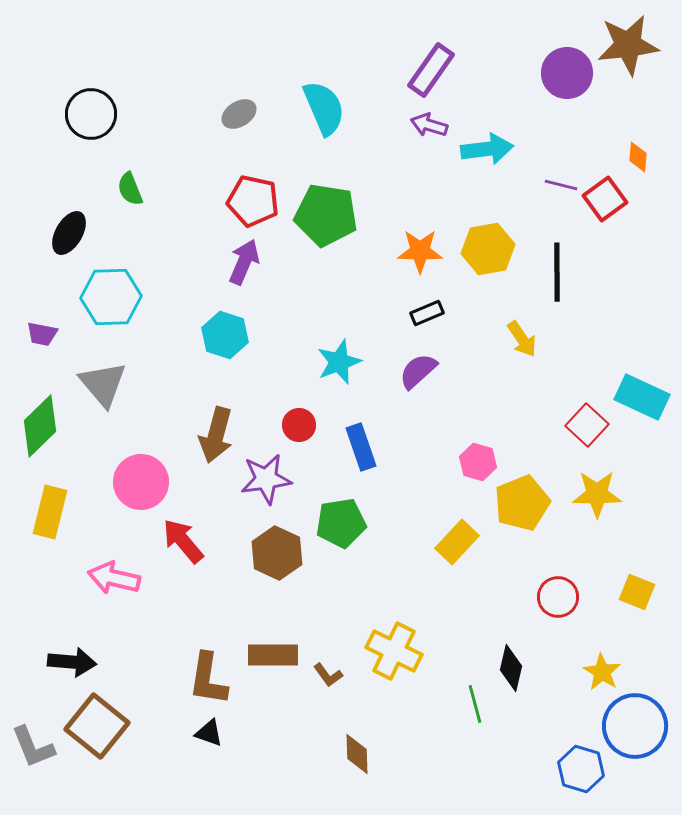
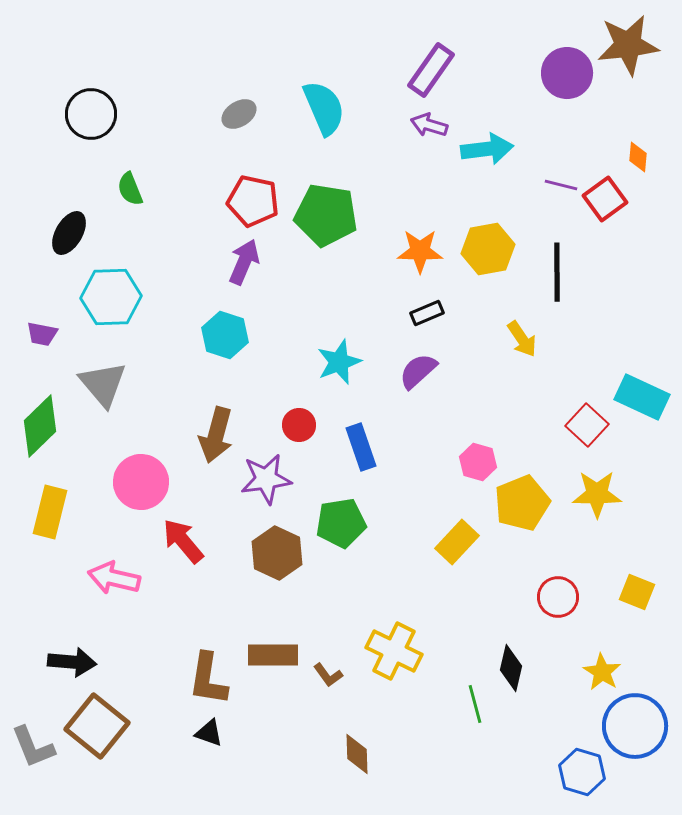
blue hexagon at (581, 769): moved 1 px right, 3 px down
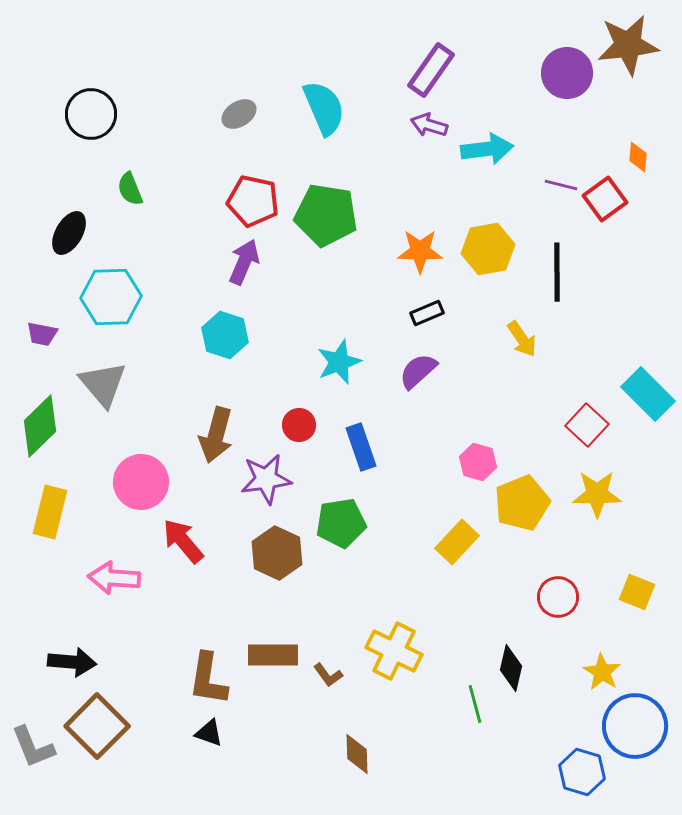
cyan rectangle at (642, 397): moved 6 px right, 3 px up; rotated 20 degrees clockwise
pink arrow at (114, 578): rotated 9 degrees counterclockwise
brown square at (97, 726): rotated 6 degrees clockwise
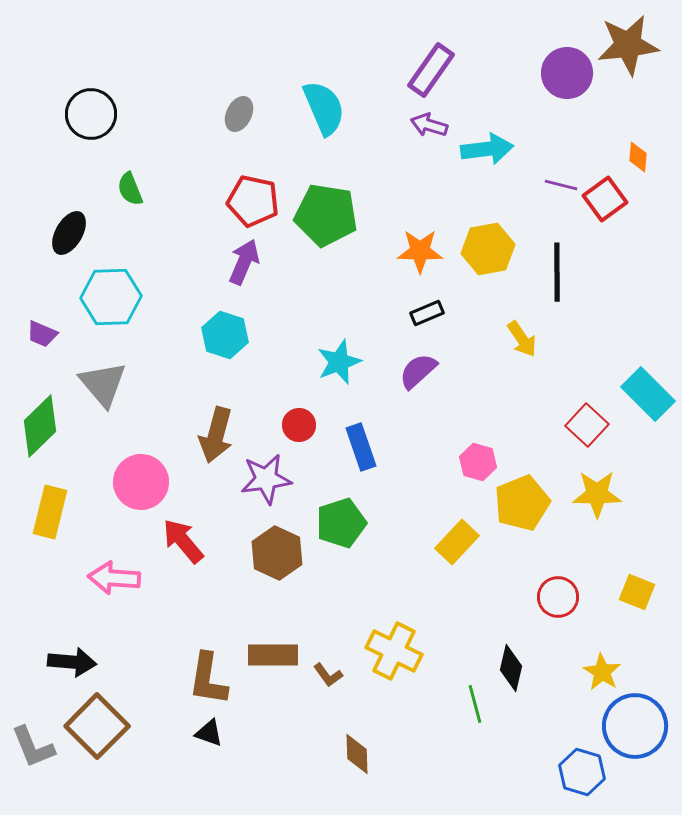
gray ellipse at (239, 114): rotated 32 degrees counterclockwise
purple trapezoid at (42, 334): rotated 12 degrees clockwise
green pentagon at (341, 523): rotated 9 degrees counterclockwise
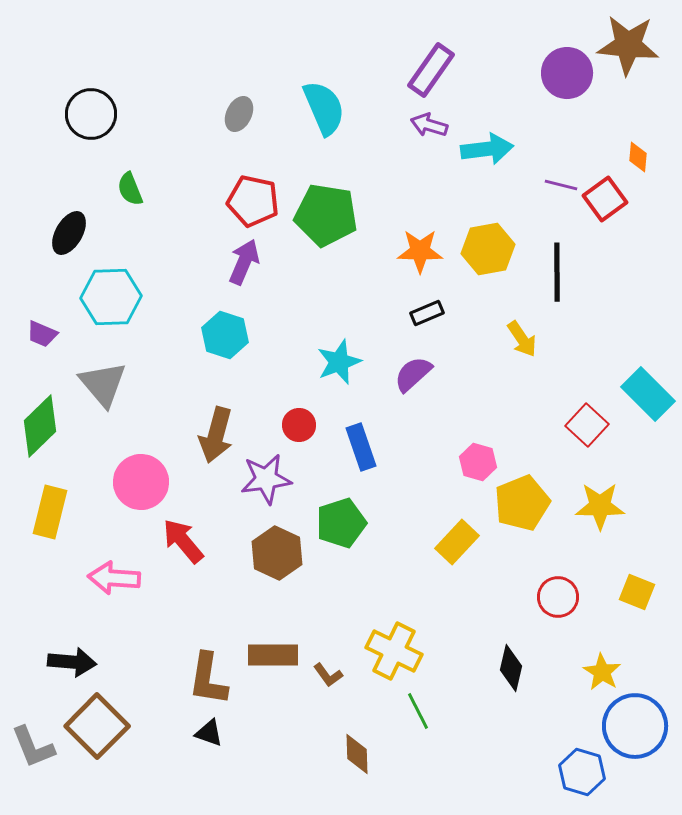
brown star at (628, 45): rotated 12 degrees clockwise
purple semicircle at (418, 371): moved 5 px left, 3 px down
yellow star at (597, 494): moved 3 px right, 12 px down
green line at (475, 704): moved 57 px left, 7 px down; rotated 12 degrees counterclockwise
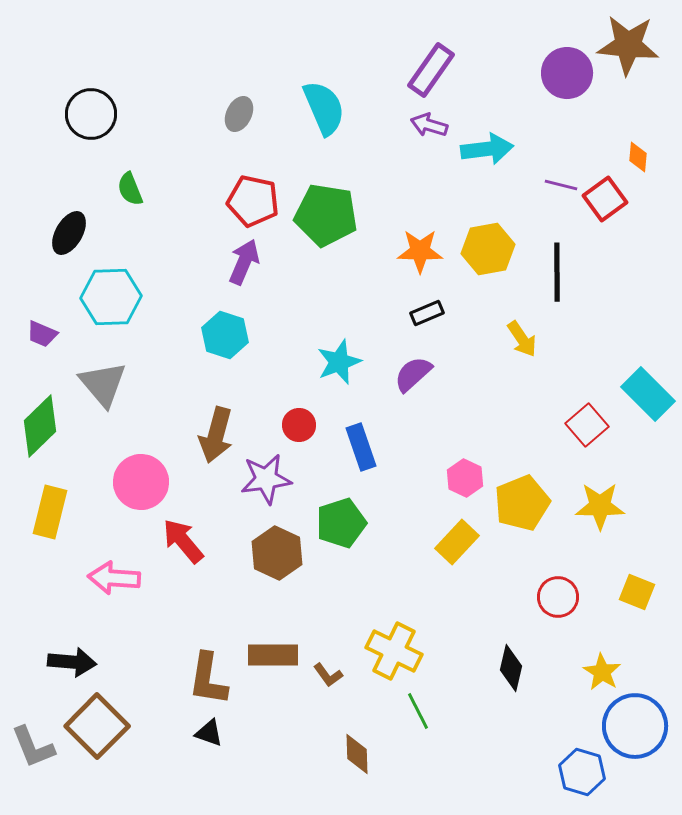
red square at (587, 425): rotated 6 degrees clockwise
pink hexagon at (478, 462): moved 13 px left, 16 px down; rotated 9 degrees clockwise
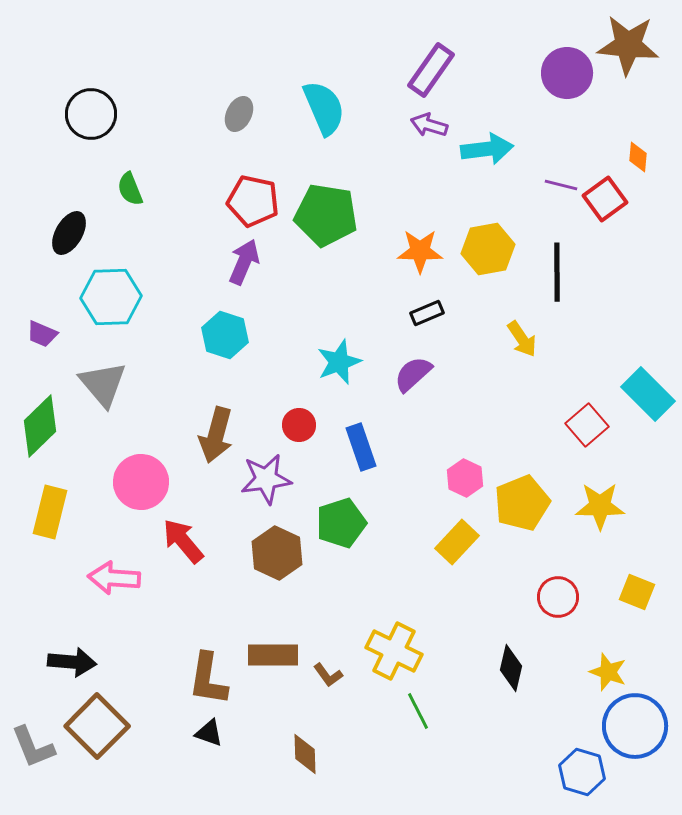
yellow star at (602, 672): moved 6 px right; rotated 12 degrees counterclockwise
brown diamond at (357, 754): moved 52 px left
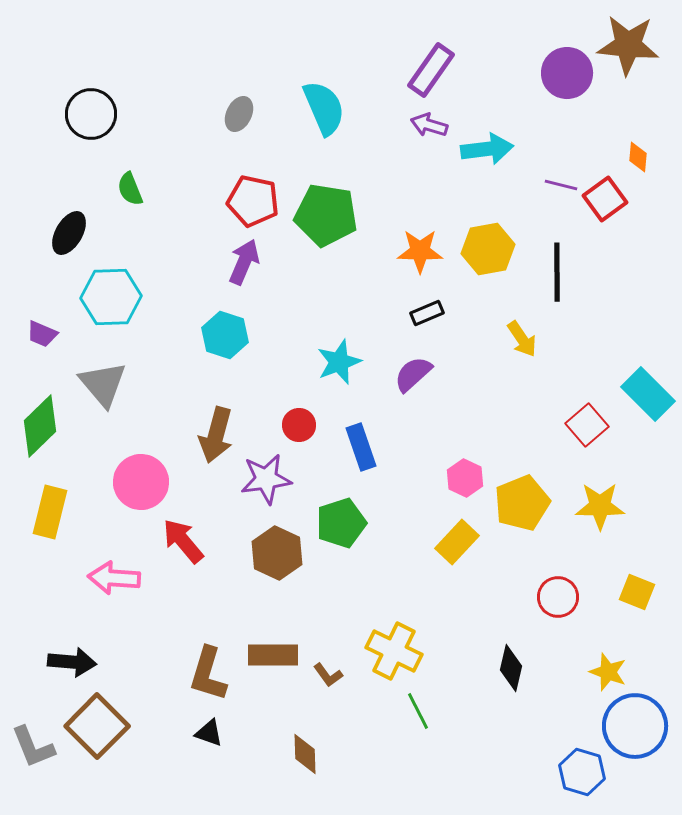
brown L-shape at (208, 679): moved 5 px up; rotated 8 degrees clockwise
